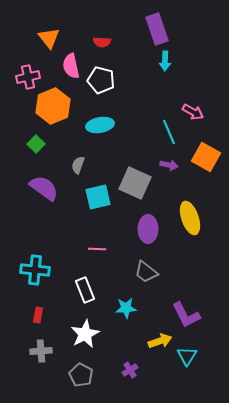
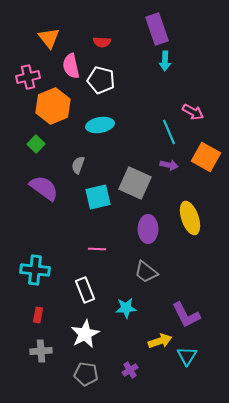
gray pentagon: moved 5 px right, 1 px up; rotated 20 degrees counterclockwise
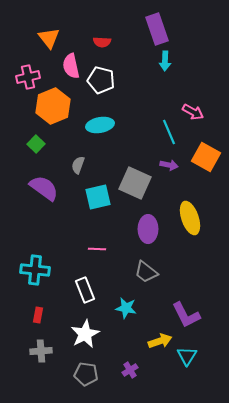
cyan star: rotated 15 degrees clockwise
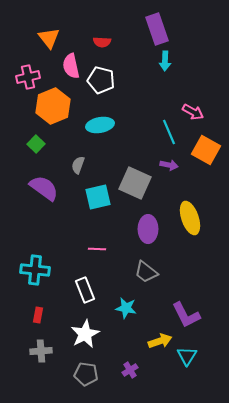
orange square: moved 7 px up
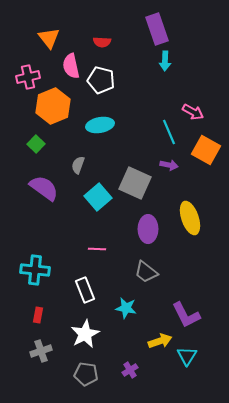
cyan square: rotated 28 degrees counterclockwise
gray cross: rotated 15 degrees counterclockwise
